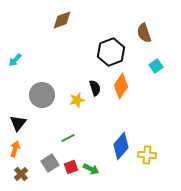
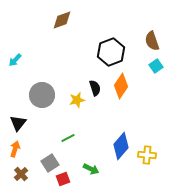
brown semicircle: moved 8 px right, 8 px down
red square: moved 8 px left, 12 px down
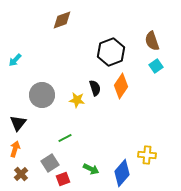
yellow star: rotated 21 degrees clockwise
green line: moved 3 px left
blue diamond: moved 1 px right, 27 px down
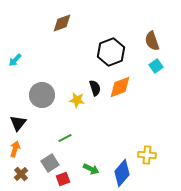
brown diamond: moved 3 px down
orange diamond: moved 1 px left, 1 px down; rotated 35 degrees clockwise
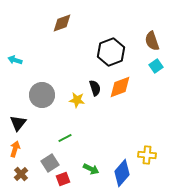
cyan arrow: rotated 64 degrees clockwise
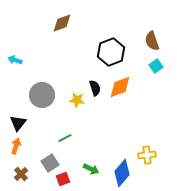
orange arrow: moved 1 px right, 3 px up
yellow cross: rotated 12 degrees counterclockwise
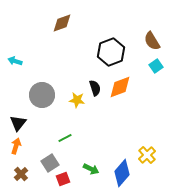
brown semicircle: rotated 12 degrees counterclockwise
cyan arrow: moved 1 px down
yellow cross: rotated 36 degrees counterclockwise
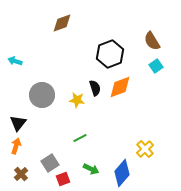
black hexagon: moved 1 px left, 2 px down
green line: moved 15 px right
yellow cross: moved 2 px left, 6 px up
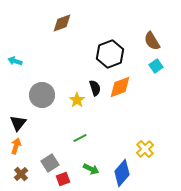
yellow star: rotated 28 degrees clockwise
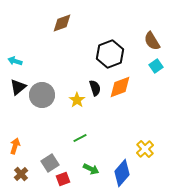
black triangle: moved 36 px up; rotated 12 degrees clockwise
orange arrow: moved 1 px left
